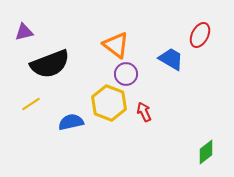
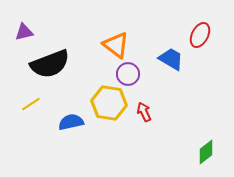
purple circle: moved 2 px right
yellow hexagon: rotated 12 degrees counterclockwise
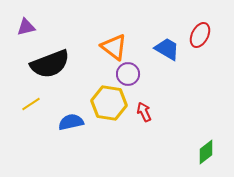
purple triangle: moved 2 px right, 5 px up
orange triangle: moved 2 px left, 2 px down
blue trapezoid: moved 4 px left, 10 px up
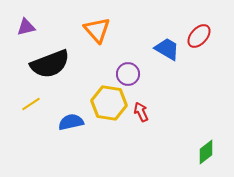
red ellipse: moved 1 px left, 1 px down; rotated 15 degrees clockwise
orange triangle: moved 17 px left, 17 px up; rotated 12 degrees clockwise
red arrow: moved 3 px left
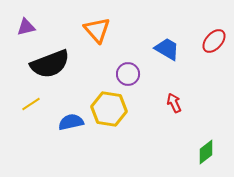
red ellipse: moved 15 px right, 5 px down
yellow hexagon: moved 6 px down
red arrow: moved 33 px right, 9 px up
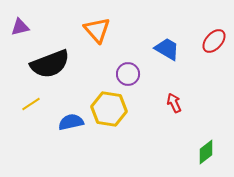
purple triangle: moved 6 px left
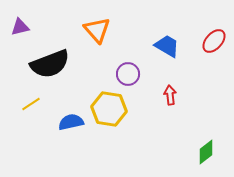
blue trapezoid: moved 3 px up
red arrow: moved 4 px left, 8 px up; rotated 18 degrees clockwise
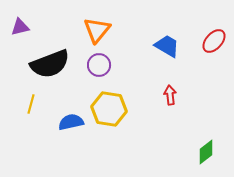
orange triangle: rotated 20 degrees clockwise
purple circle: moved 29 px left, 9 px up
yellow line: rotated 42 degrees counterclockwise
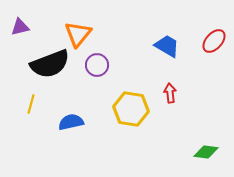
orange triangle: moved 19 px left, 4 px down
purple circle: moved 2 px left
red arrow: moved 2 px up
yellow hexagon: moved 22 px right
green diamond: rotated 45 degrees clockwise
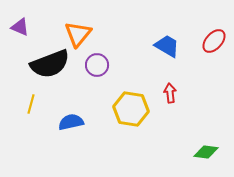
purple triangle: rotated 36 degrees clockwise
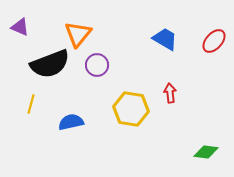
blue trapezoid: moved 2 px left, 7 px up
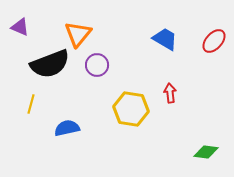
blue semicircle: moved 4 px left, 6 px down
